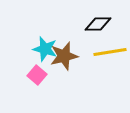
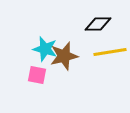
pink square: rotated 30 degrees counterclockwise
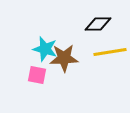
brown star: moved 2 px down; rotated 12 degrees clockwise
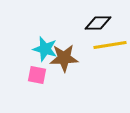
black diamond: moved 1 px up
yellow line: moved 7 px up
